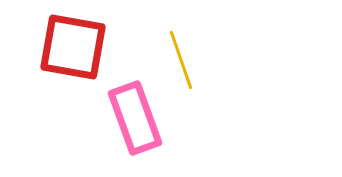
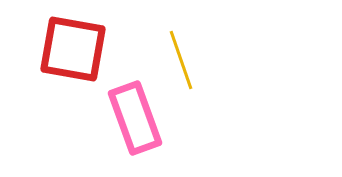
red square: moved 2 px down
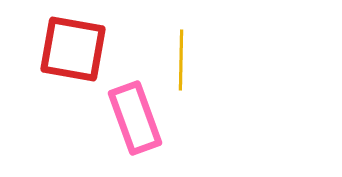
yellow line: rotated 20 degrees clockwise
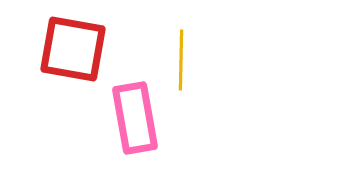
pink rectangle: rotated 10 degrees clockwise
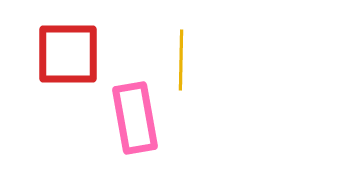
red square: moved 5 px left, 5 px down; rotated 10 degrees counterclockwise
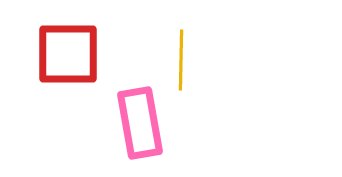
pink rectangle: moved 5 px right, 5 px down
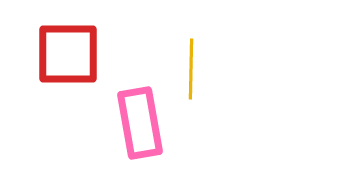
yellow line: moved 10 px right, 9 px down
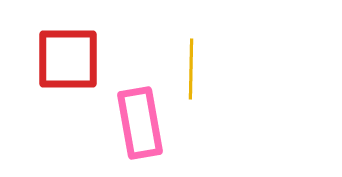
red square: moved 5 px down
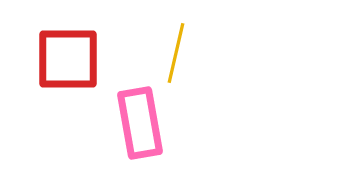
yellow line: moved 15 px left, 16 px up; rotated 12 degrees clockwise
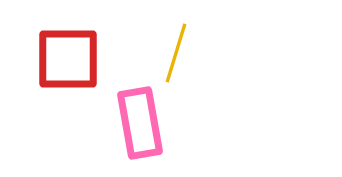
yellow line: rotated 4 degrees clockwise
